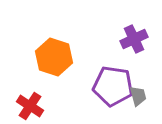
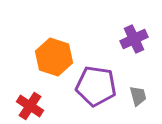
purple pentagon: moved 17 px left
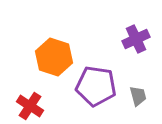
purple cross: moved 2 px right
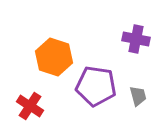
purple cross: rotated 36 degrees clockwise
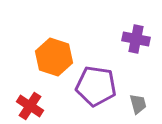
gray trapezoid: moved 8 px down
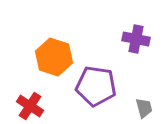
gray trapezoid: moved 6 px right, 4 px down
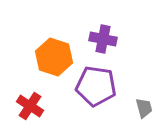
purple cross: moved 33 px left
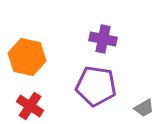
orange hexagon: moved 27 px left; rotated 6 degrees counterclockwise
gray trapezoid: rotated 75 degrees clockwise
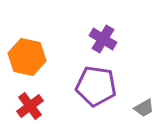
purple cross: rotated 20 degrees clockwise
red cross: rotated 20 degrees clockwise
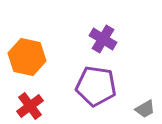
gray trapezoid: moved 1 px right, 1 px down
